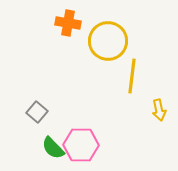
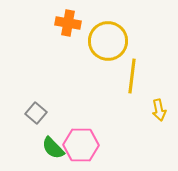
gray square: moved 1 px left, 1 px down
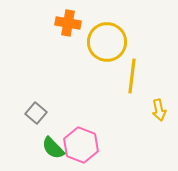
yellow circle: moved 1 px left, 1 px down
pink hexagon: rotated 20 degrees clockwise
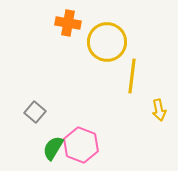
gray square: moved 1 px left, 1 px up
green semicircle: rotated 75 degrees clockwise
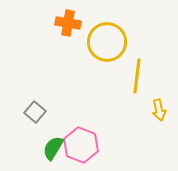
yellow line: moved 5 px right
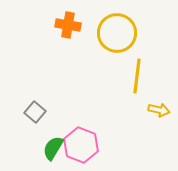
orange cross: moved 2 px down
yellow circle: moved 10 px right, 9 px up
yellow arrow: rotated 65 degrees counterclockwise
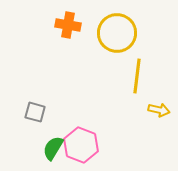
gray square: rotated 25 degrees counterclockwise
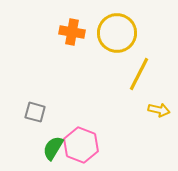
orange cross: moved 4 px right, 7 px down
yellow line: moved 2 px right, 2 px up; rotated 20 degrees clockwise
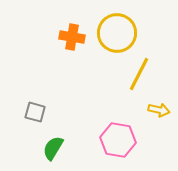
orange cross: moved 5 px down
pink hexagon: moved 37 px right, 5 px up; rotated 12 degrees counterclockwise
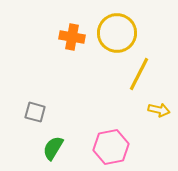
pink hexagon: moved 7 px left, 7 px down; rotated 20 degrees counterclockwise
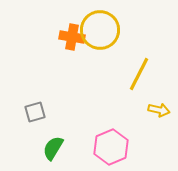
yellow circle: moved 17 px left, 3 px up
gray square: rotated 30 degrees counterclockwise
pink hexagon: rotated 12 degrees counterclockwise
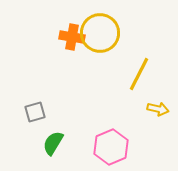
yellow circle: moved 3 px down
yellow arrow: moved 1 px left, 1 px up
green semicircle: moved 5 px up
